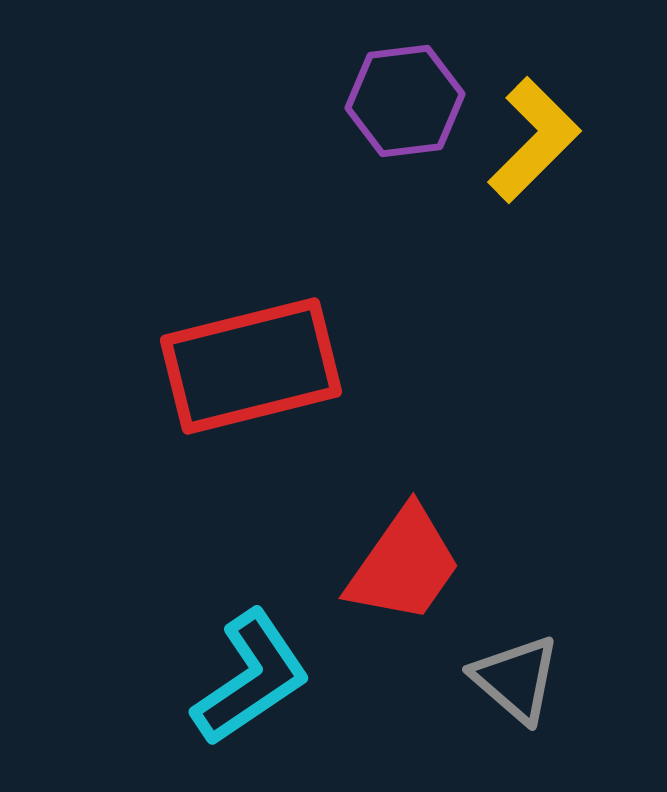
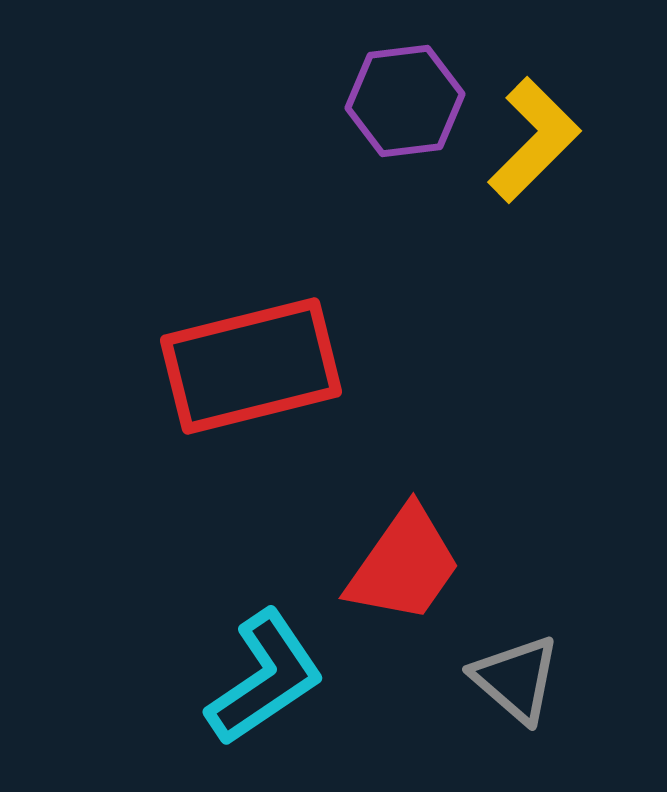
cyan L-shape: moved 14 px right
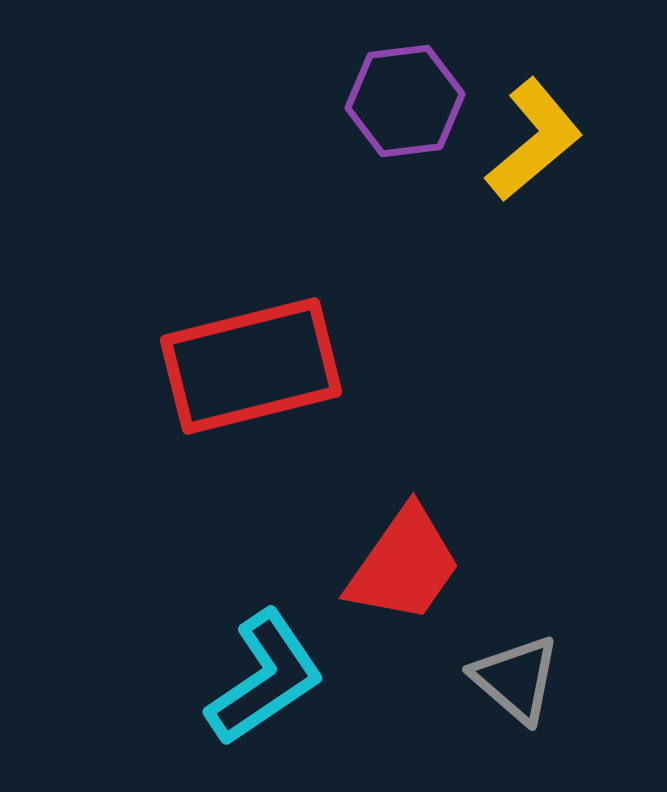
yellow L-shape: rotated 5 degrees clockwise
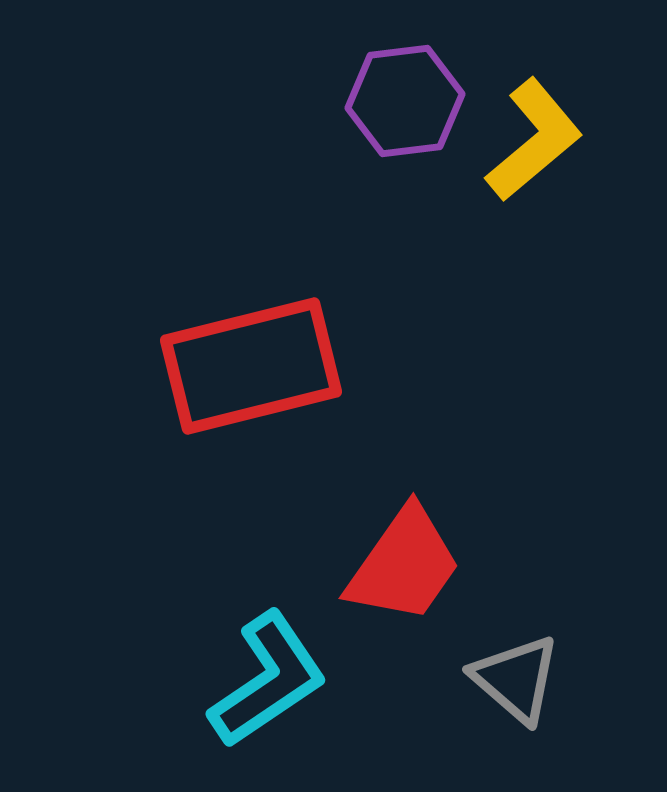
cyan L-shape: moved 3 px right, 2 px down
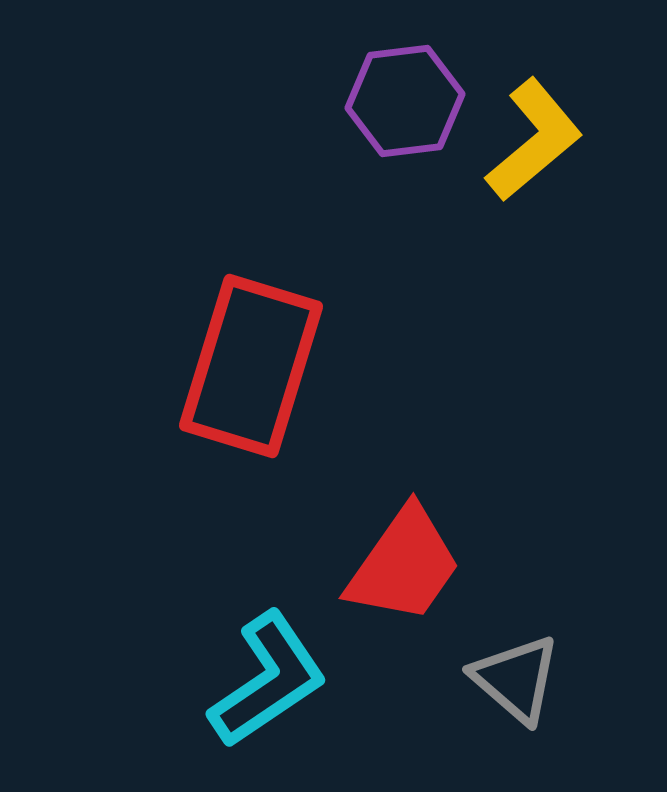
red rectangle: rotated 59 degrees counterclockwise
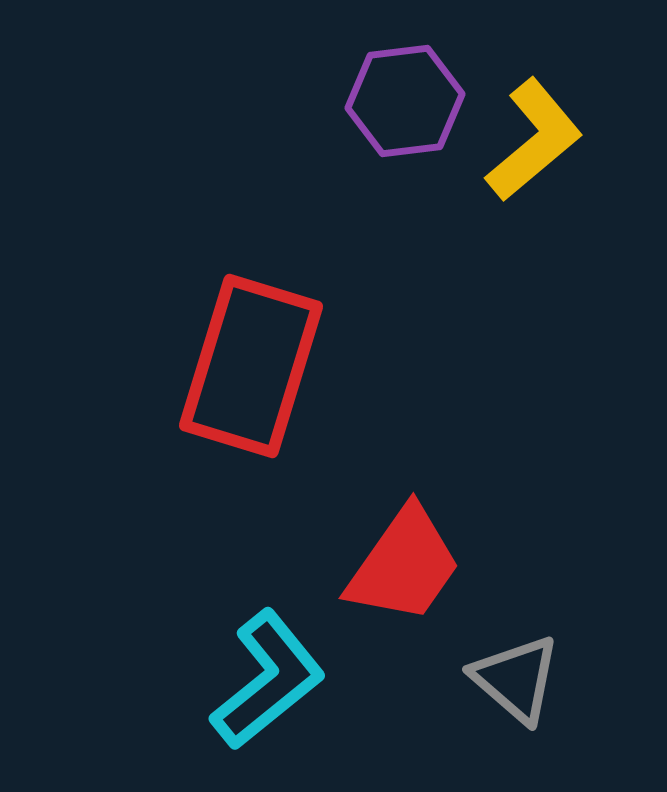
cyan L-shape: rotated 5 degrees counterclockwise
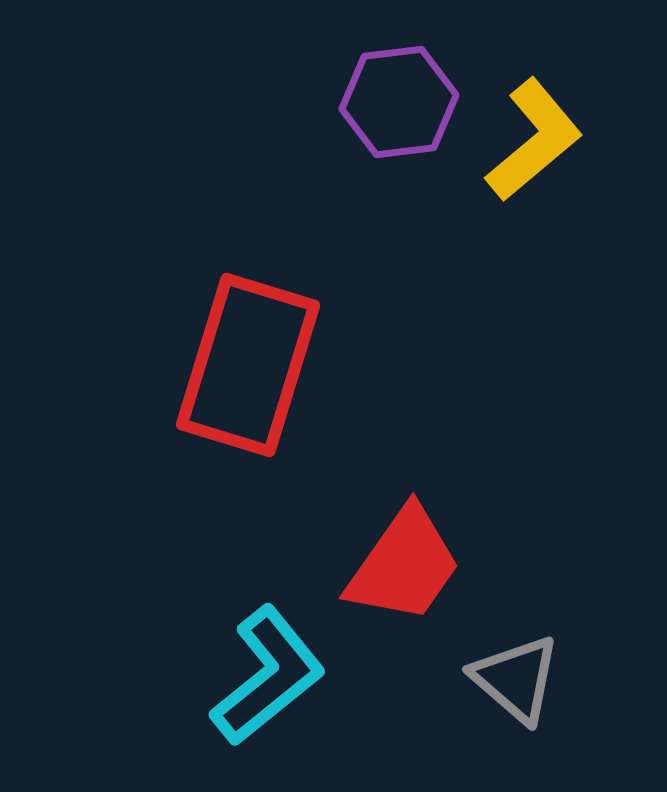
purple hexagon: moved 6 px left, 1 px down
red rectangle: moved 3 px left, 1 px up
cyan L-shape: moved 4 px up
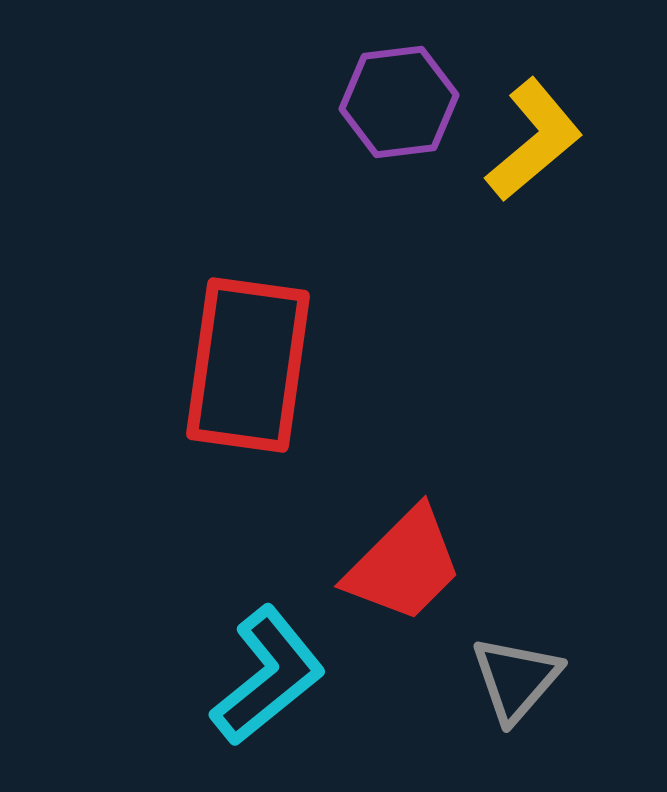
red rectangle: rotated 9 degrees counterclockwise
red trapezoid: rotated 10 degrees clockwise
gray triangle: rotated 30 degrees clockwise
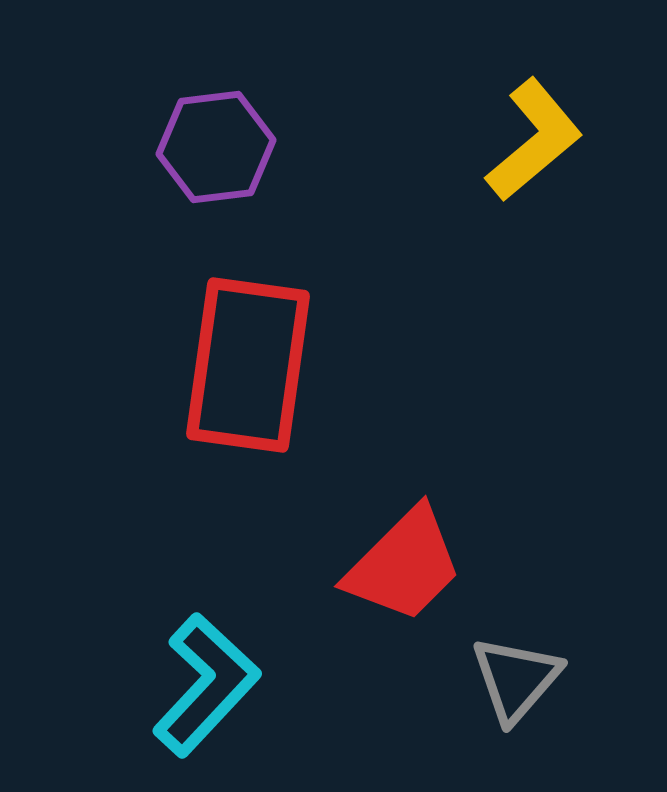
purple hexagon: moved 183 px left, 45 px down
cyan L-shape: moved 62 px left, 9 px down; rotated 8 degrees counterclockwise
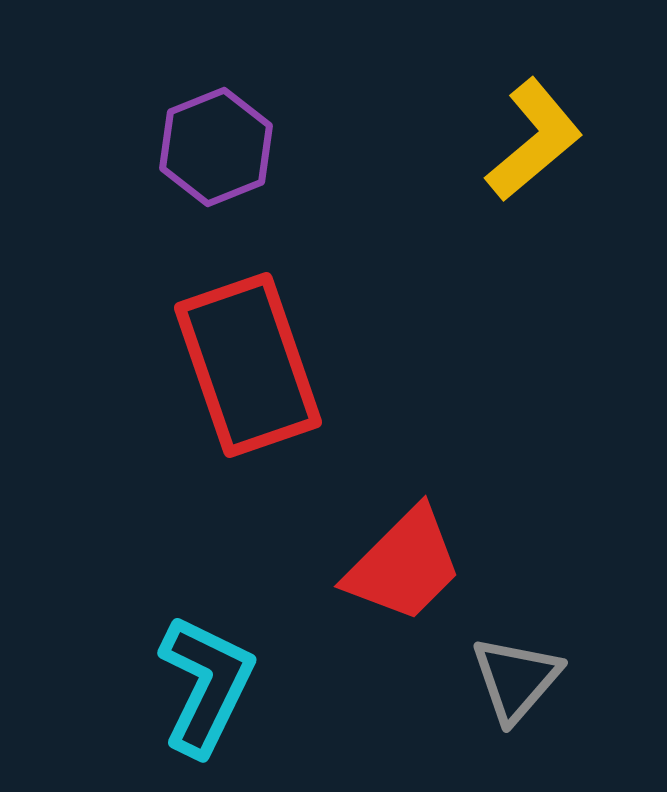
purple hexagon: rotated 15 degrees counterclockwise
red rectangle: rotated 27 degrees counterclockwise
cyan L-shape: rotated 17 degrees counterclockwise
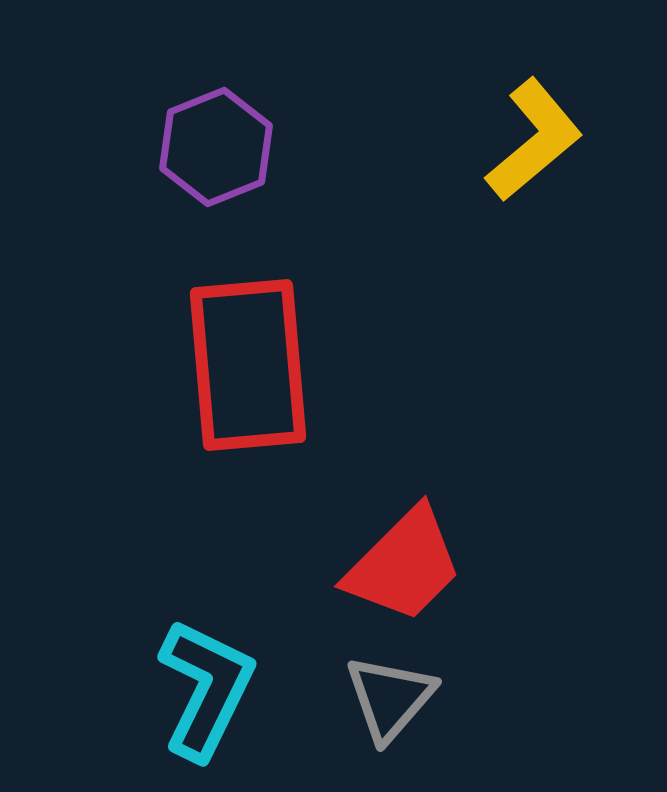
red rectangle: rotated 14 degrees clockwise
gray triangle: moved 126 px left, 19 px down
cyan L-shape: moved 4 px down
